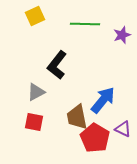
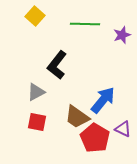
yellow square: rotated 24 degrees counterclockwise
brown trapezoid: rotated 44 degrees counterclockwise
red square: moved 3 px right
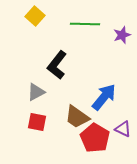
blue arrow: moved 1 px right, 3 px up
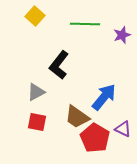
black L-shape: moved 2 px right
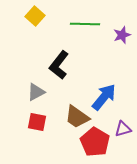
purple triangle: rotated 42 degrees counterclockwise
red pentagon: moved 4 px down
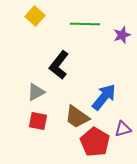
red square: moved 1 px right, 1 px up
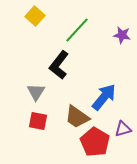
green line: moved 8 px left, 6 px down; rotated 48 degrees counterclockwise
purple star: rotated 30 degrees clockwise
gray triangle: rotated 30 degrees counterclockwise
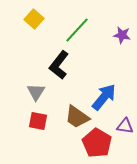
yellow square: moved 1 px left, 3 px down
purple triangle: moved 2 px right, 3 px up; rotated 24 degrees clockwise
red pentagon: moved 2 px right, 1 px down
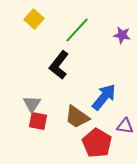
gray triangle: moved 4 px left, 12 px down
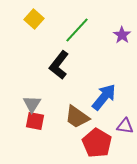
purple star: rotated 24 degrees clockwise
red square: moved 3 px left
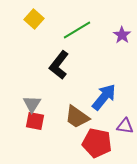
green line: rotated 16 degrees clockwise
red pentagon: rotated 20 degrees counterclockwise
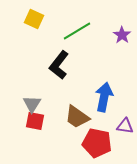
yellow square: rotated 18 degrees counterclockwise
green line: moved 1 px down
blue arrow: rotated 28 degrees counterclockwise
